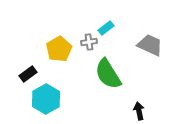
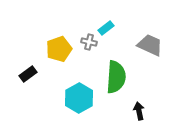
gray cross: rotated 21 degrees clockwise
yellow pentagon: rotated 10 degrees clockwise
green semicircle: moved 8 px right, 3 px down; rotated 144 degrees counterclockwise
cyan hexagon: moved 33 px right, 1 px up
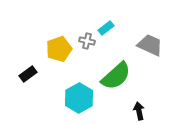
gray cross: moved 2 px left, 1 px up
green semicircle: moved 1 px up; rotated 44 degrees clockwise
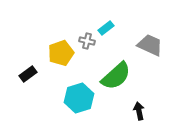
yellow pentagon: moved 2 px right, 4 px down
cyan hexagon: rotated 12 degrees clockwise
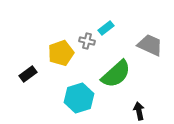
green semicircle: moved 2 px up
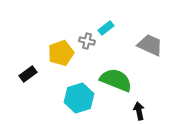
green semicircle: moved 6 px down; rotated 116 degrees counterclockwise
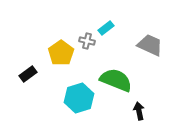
yellow pentagon: rotated 15 degrees counterclockwise
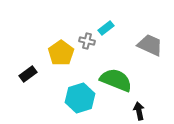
cyan hexagon: moved 1 px right
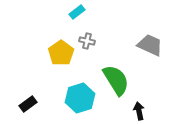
cyan rectangle: moved 29 px left, 16 px up
black rectangle: moved 30 px down
green semicircle: rotated 36 degrees clockwise
